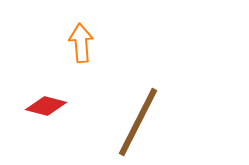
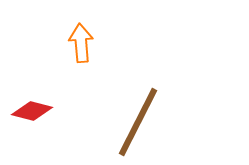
red diamond: moved 14 px left, 5 px down
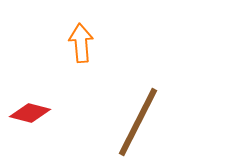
red diamond: moved 2 px left, 2 px down
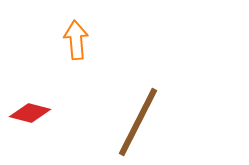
orange arrow: moved 5 px left, 3 px up
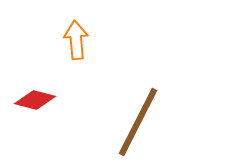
red diamond: moved 5 px right, 13 px up
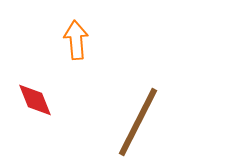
red diamond: rotated 54 degrees clockwise
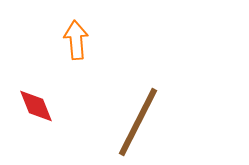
red diamond: moved 1 px right, 6 px down
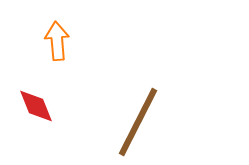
orange arrow: moved 19 px left, 1 px down
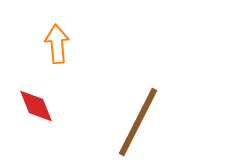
orange arrow: moved 3 px down
